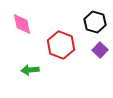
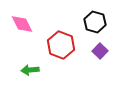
pink diamond: rotated 15 degrees counterclockwise
purple square: moved 1 px down
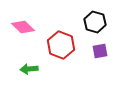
pink diamond: moved 1 px right, 3 px down; rotated 20 degrees counterclockwise
purple square: rotated 35 degrees clockwise
green arrow: moved 1 px left, 1 px up
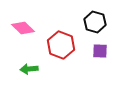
pink diamond: moved 1 px down
purple square: rotated 14 degrees clockwise
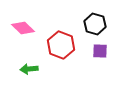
black hexagon: moved 2 px down
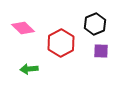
black hexagon: rotated 20 degrees clockwise
red hexagon: moved 2 px up; rotated 12 degrees clockwise
purple square: moved 1 px right
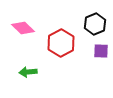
green arrow: moved 1 px left, 3 px down
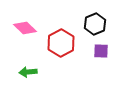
pink diamond: moved 2 px right
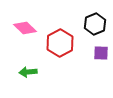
red hexagon: moved 1 px left
purple square: moved 2 px down
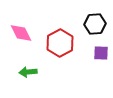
black hexagon: rotated 20 degrees clockwise
pink diamond: moved 4 px left, 5 px down; rotated 20 degrees clockwise
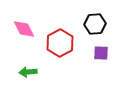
pink diamond: moved 3 px right, 4 px up
